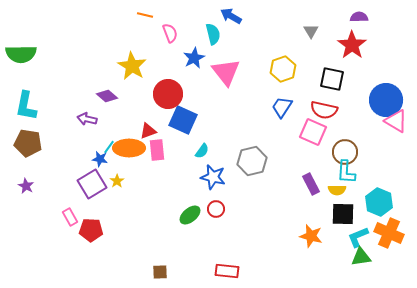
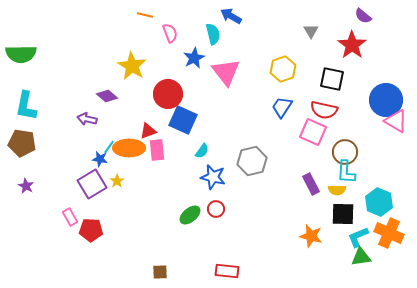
purple semicircle at (359, 17): moved 4 px right, 1 px up; rotated 138 degrees counterclockwise
brown pentagon at (28, 143): moved 6 px left
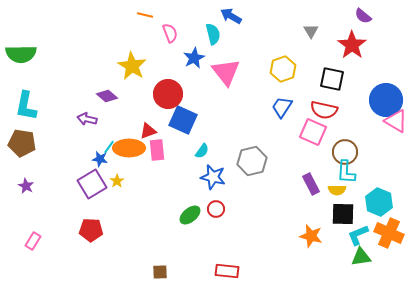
pink rectangle at (70, 217): moved 37 px left, 24 px down; rotated 60 degrees clockwise
cyan L-shape at (358, 237): moved 2 px up
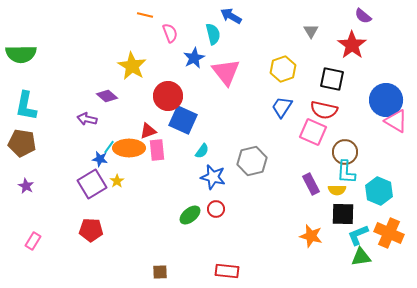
red circle at (168, 94): moved 2 px down
cyan hexagon at (379, 202): moved 11 px up
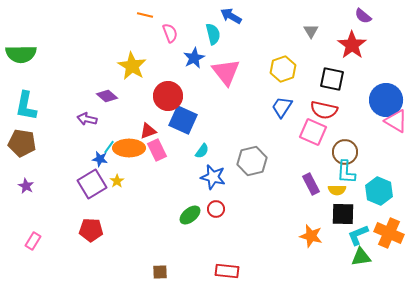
pink rectangle at (157, 150): rotated 20 degrees counterclockwise
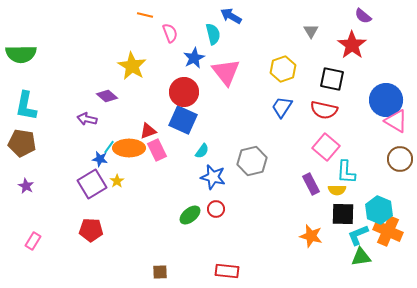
red circle at (168, 96): moved 16 px right, 4 px up
pink square at (313, 132): moved 13 px right, 15 px down; rotated 16 degrees clockwise
brown circle at (345, 152): moved 55 px right, 7 px down
cyan hexagon at (379, 191): moved 19 px down
orange cross at (389, 233): moved 1 px left, 2 px up
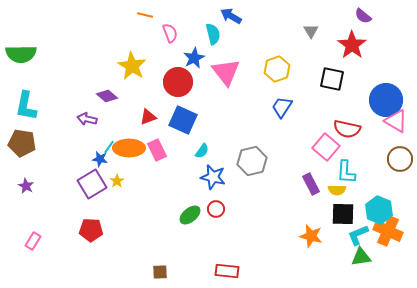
yellow hexagon at (283, 69): moved 6 px left
red circle at (184, 92): moved 6 px left, 10 px up
red semicircle at (324, 110): moved 23 px right, 19 px down
red triangle at (148, 131): moved 14 px up
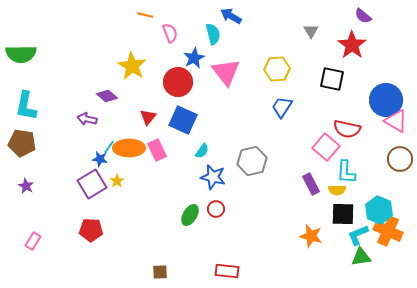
yellow hexagon at (277, 69): rotated 15 degrees clockwise
red triangle at (148, 117): rotated 30 degrees counterclockwise
green ellipse at (190, 215): rotated 20 degrees counterclockwise
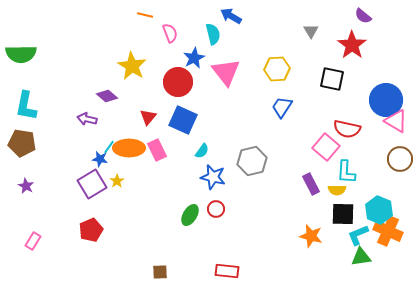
red pentagon at (91, 230): rotated 25 degrees counterclockwise
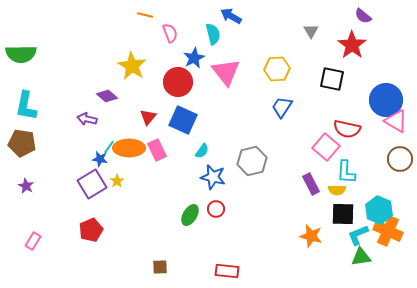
brown square at (160, 272): moved 5 px up
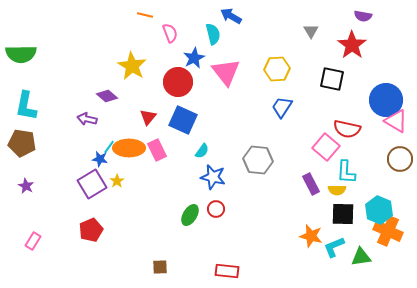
purple semicircle at (363, 16): rotated 30 degrees counterclockwise
gray hexagon at (252, 161): moved 6 px right, 1 px up; rotated 20 degrees clockwise
cyan L-shape at (358, 235): moved 24 px left, 12 px down
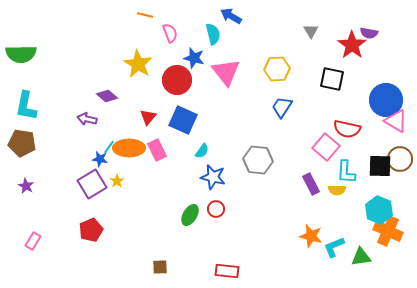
purple semicircle at (363, 16): moved 6 px right, 17 px down
blue star at (194, 58): rotated 30 degrees counterclockwise
yellow star at (132, 66): moved 6 px right, 2 px up
red circle at (178, 82): moved 1 px left, 2 px up
black square at (343, 214): moved 37 px right, 48 px up
